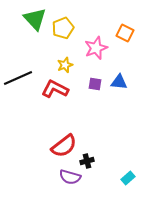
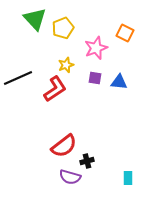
yellow star: moved 1 px right
purple square: moved 6 px up
red L-shape: rotated 120 degrees clockwise
cyan rectangle: rotated 48 degrees counterclockwise
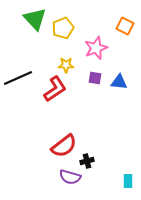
orange square: moved 7 px up
yellow star: rotated 21 degrees clockwise
cyan rectangle: moved 3 px down
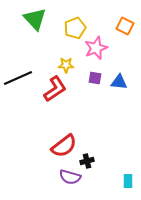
yellow pentagon: moved 12 px right
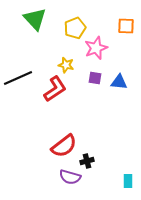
orange square: moved 1 px right; rotated 24 degrees counterclockwise
yellow star: rotated 14 degrees clockwise
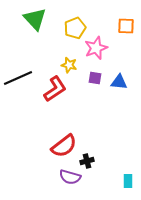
yellow star: moved 3 px right
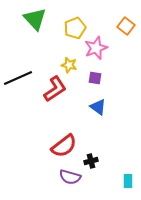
orange square: rotated 36 degrees clockwise
blue triangle: moved 21 px left, 25 px down; rotated 30 degrees clockwise
black cross: moved 4 px right
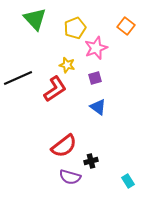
yellow star: moved 2 px left
purple square: rotated 24 degrees counterclockwise
cyan rectangle: rotated 32 degrees counterclockwise
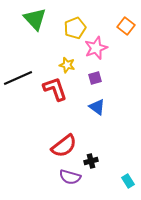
red L-shape: rotated 76 degrees counterclockwise
blue triangle: moved 1 px left
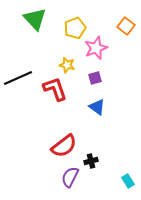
purple semicircle: rotated 100 degrees clockwise
